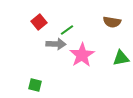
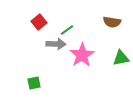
green square: moved 1 px left, 2 px up; rotated 24 degrees counterclockwise
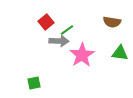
red square: moved 7 px right
gray arrow: moved 3 px right, 3 px up
green triangle: moved 1 px left, 5 px up; rotated 18 degrees clockwise
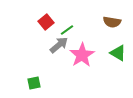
gray arrow: moved 4 px down; rotated 42 degrees counterclockwise
green triangle: moved 2 px left; rotated 24 degrees clockwise
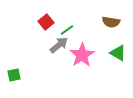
brown semicircle: moved 1 px left
green square: moved 20 px left, 8 px up
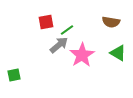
red square: rotated 28 degrees clockwise
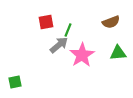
brown semicircle: rotated 30 degrees counterclockwise
green line: moved 1 px right; rotated 32 degrees counterclockwise
green triangle: rotated 36 degrees counterclockwise
green square: moved 1 px right, 7 px down
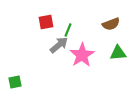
brown semicircle: moved 2 px down
